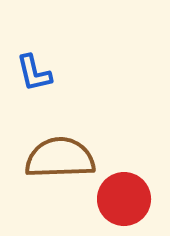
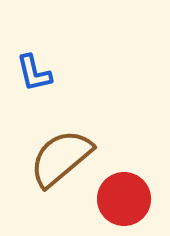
brown semicircle: moved 1 px right; rotated 38 degrees counterclockwise
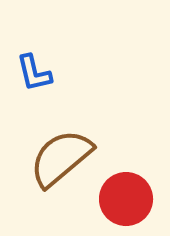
red circle: moved 2 px right
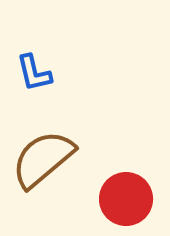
brown semicircle: moved 18 px left, 1 px down
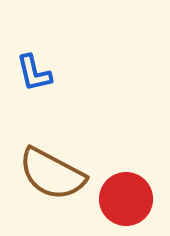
brown semicircle: moved 9 px right, 15 px down; rotated 112 degrees counterclockwise
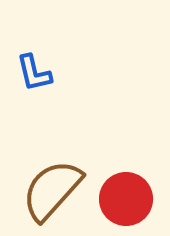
brown semicircle: moved 16 px down; rotated 104 degrees clockwise
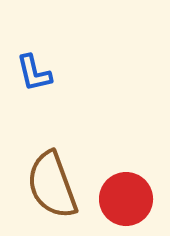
brown semicircle: moved 5 px up; rotated 62 degrees counterclockwise
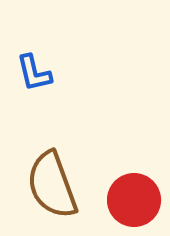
red circle: moved 8 px right, 1 px down
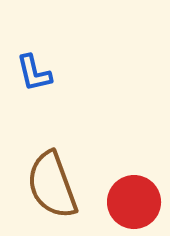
red circle: moved 2 px down
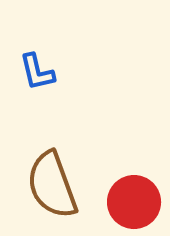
blue L-shape: moved 3 px right, 1 px up
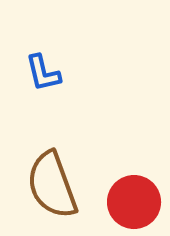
blue L-shape: moved 6 px right, 1 px down
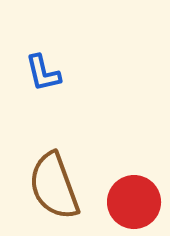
brown semicircle: moved 2 px right, 1 px down
